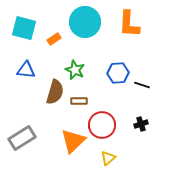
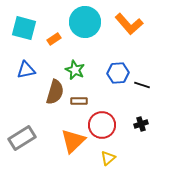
orange L-shape: rotated 44 degrees counterclockwise
blue triangle: rotated 18 degrees counterclockwise
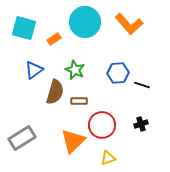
blue triangle: moved 8 px right; rotated 24 degrees counterclockwise
yellow triangle: rotated 21 degrees clockwise
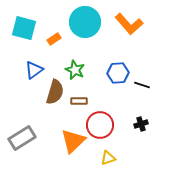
red circle: moved 2 px left
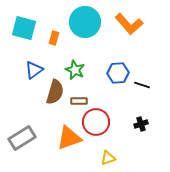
orange rectangle: moved 1 px up; rotated 40 degrees counterclockwise
red circle: moved 4 px left, 3 px up
orange triangle: moved 4 px left, 3 px up; rotated 24 degrees clockwise
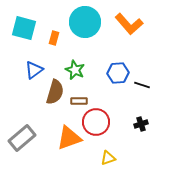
gray rectangle: rotated 8 degrees counterclockwise
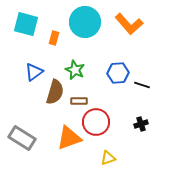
cyan square: moved 2 px right, 4 px up
blue triangle: moved 2 px down
gray rectangle: rotated 72 degrees clockwise
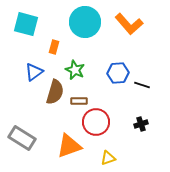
orange rectangle: moved 9 px down
orange triangle: moved 8 px down
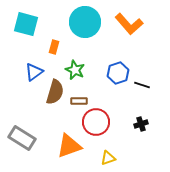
blue hexagon: rotated 15 degrees counterclockwise
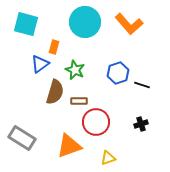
blue triangle: moved 6 px right, 8 px up
